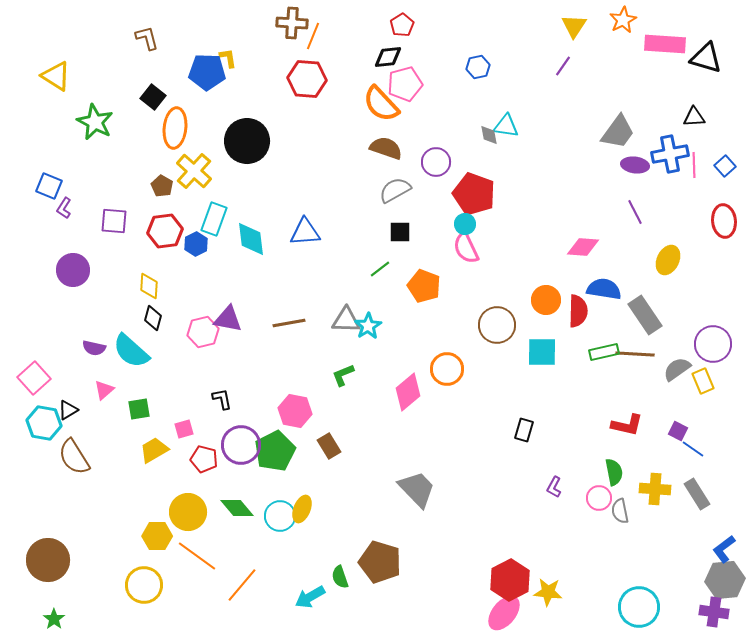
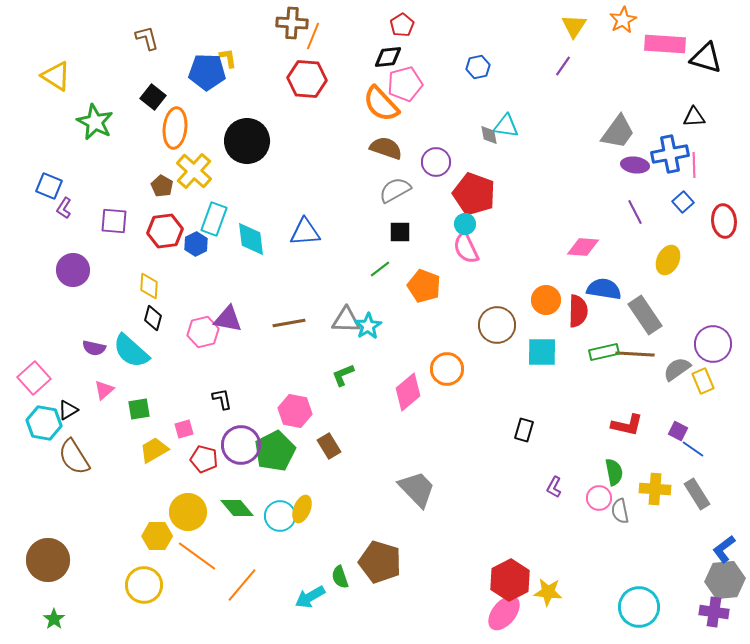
blue square at (725, 166): moved 42 px left, 36 px down
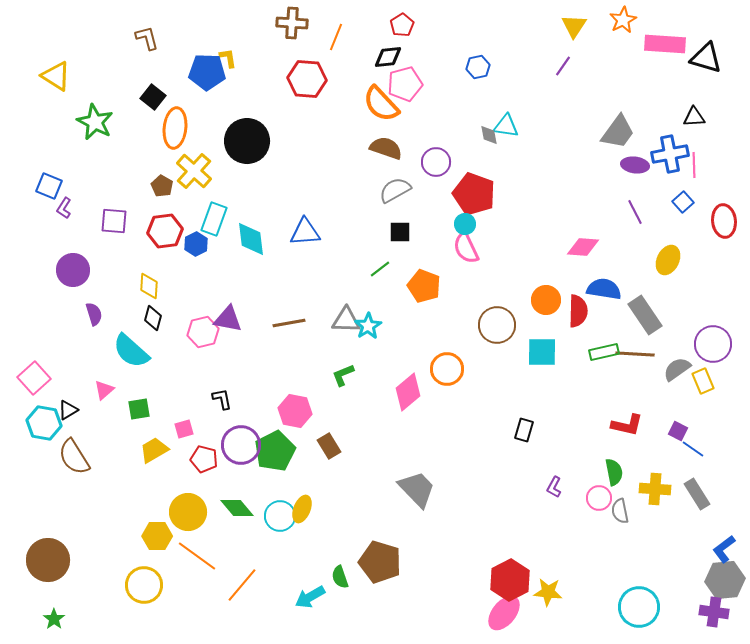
orange line at (313, 36): moved 23 px right, 1 px down
purple semicircle at (94, 348): moved 34 px up; rotated 120 degrees counterclockwise
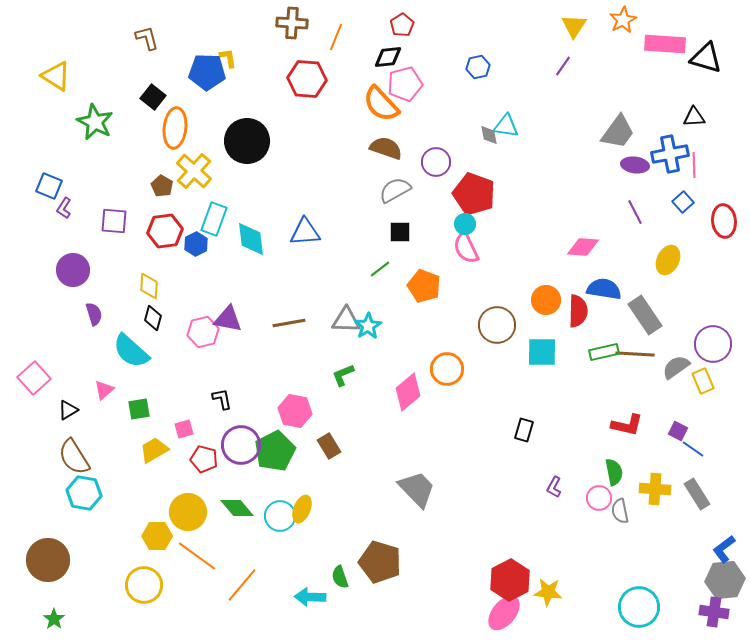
gray semicircle at (677, 369): moved 1 px left, 2 px up
cyan hexagon at (44, 423): moved 40 px right, 70 px down
cyan arrow at (310, 597): rotated 32 degrees clockwise
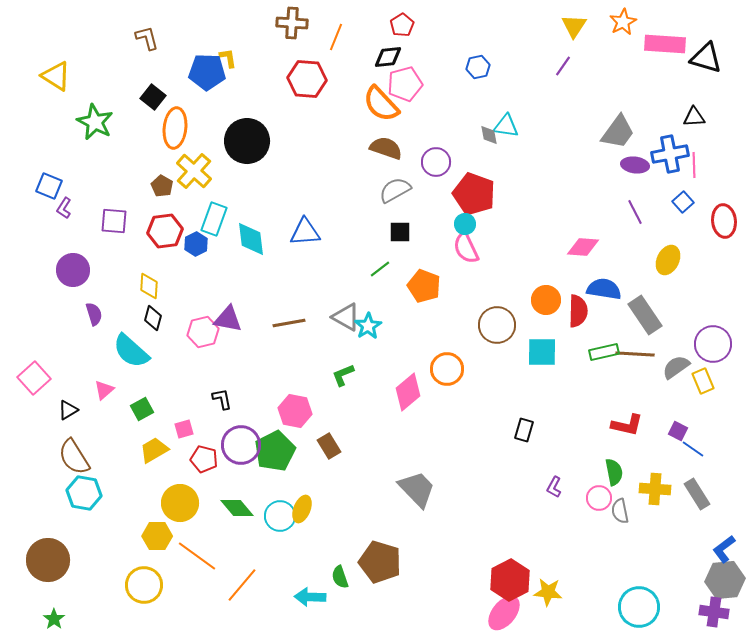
orange star at (623, 20): moved 2 px down
gray triangle at (346, 320): moved 3 px up; rotated 28 degrees clockwise
green square at (139, 409): moved 3 px right; rotated 20 degrees counterclockwise
yellow circle at (188, 512): moved 8 px left, 9 px up
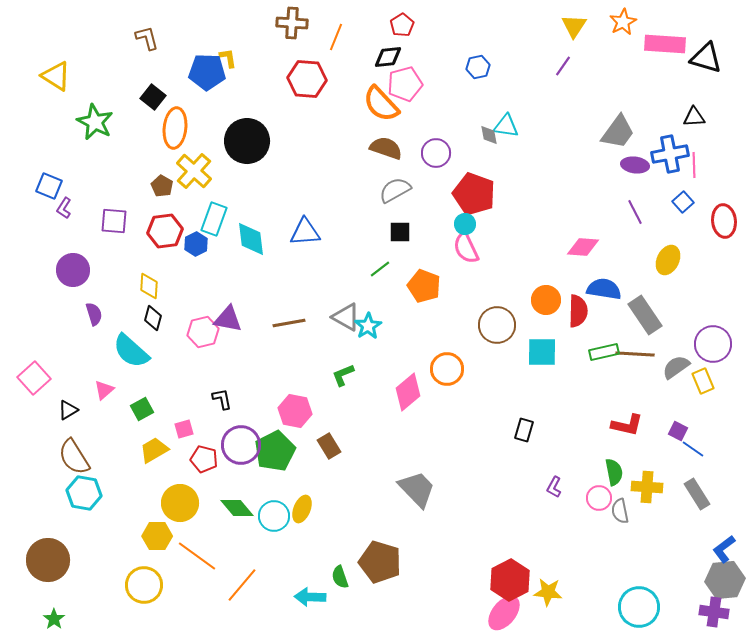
purple circle at (436, 162): moved 9 px up
yellow cross at (655, 489): moved 8 px left, 2 px up
cyan circle at (280, 516): moved 6 px left
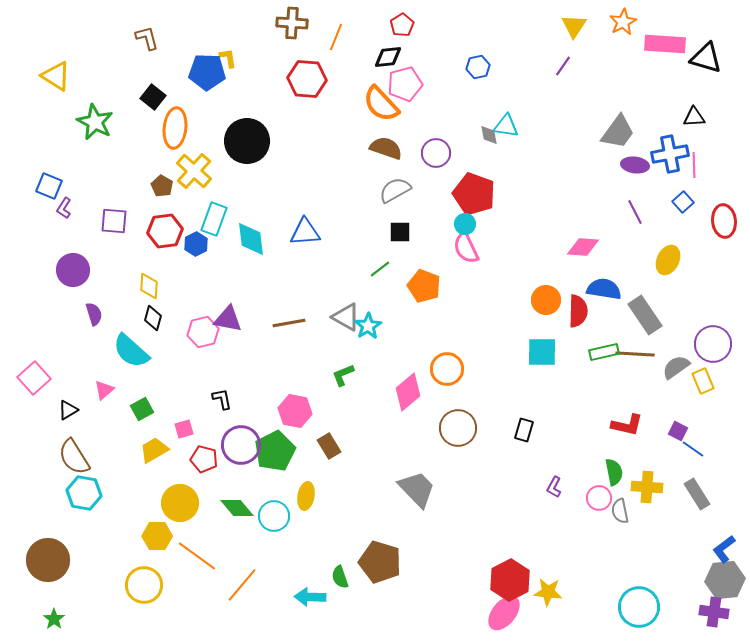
brown circle at (497, 325): moved 39 px left, 103 px down
yellow ellipse at (302, 509): moved 4 px right, 13 px up; rotated 12 degrees counterclockwise
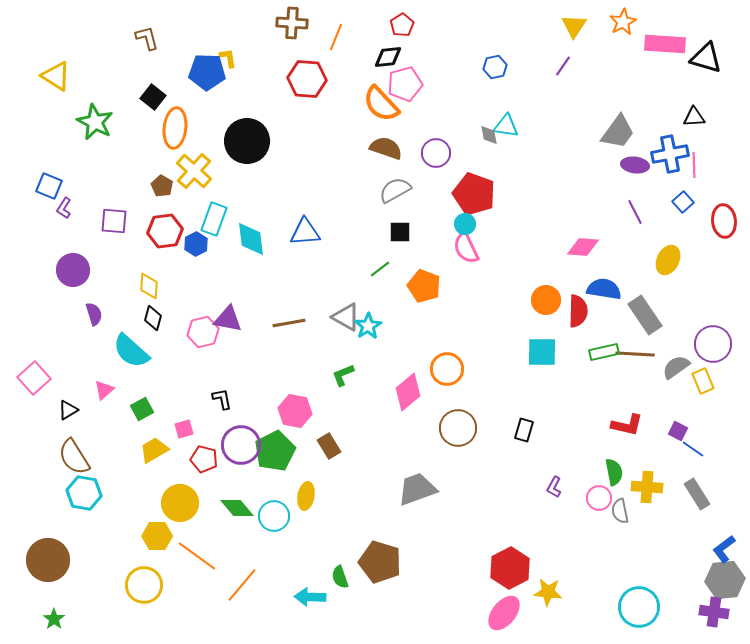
blue hexagon at (478, 67): moved 17 px right
gray trapezoid at (417, 489): rotated 66 degrees counterclockwise
red hexagon at (510, 580): moved 12 px up
